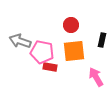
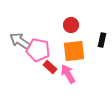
gray arrow: rotated 15 degrees clockwise
pink pentagon: moved 4 px left, 2 px up
red rectangle: rotated 32 degrees clockwise
pink arrow: moved 28 px left, 3 px up
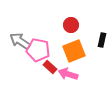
orange square: rotated 15 degrees counterclockwise
pink arrow: rotated 42 degrees counterclockwise
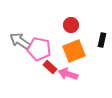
pink pentagon: moved 1 px right, 1 px up
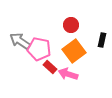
orange square: rotated 15 degrees counterclockwise
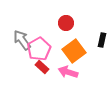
red circle: moved 5 px left, 2 px up
gray arrow: moved 2 px right, 1 px up; rotated 20 degrees clockwise
pink pentagon: rotated 30 degrees clockwise
red rectangle: moved 8 px left
pink arrow: moved 2 px up
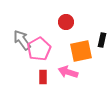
red circle: moved 1 px up
orange square: moved 7 px right; rotated 25 degrees clockwise
red rectangle: moved 1 px right, 10 px down; rotated 48 degrees clockwise
